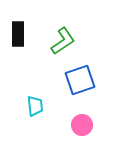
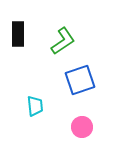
pink circle: moved 2 px down
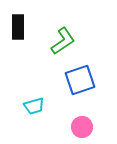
black rectangle: moved 7 px up
cyan trapezoid: moved 1 px left; rotated 80 degrees clockwise
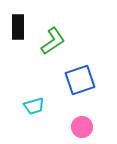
green L-shape: moved 10 px left
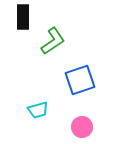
black rectangle: moved 5 px right, 10 px up
cyan trapezoid: moved 4 px right, 4 px down
